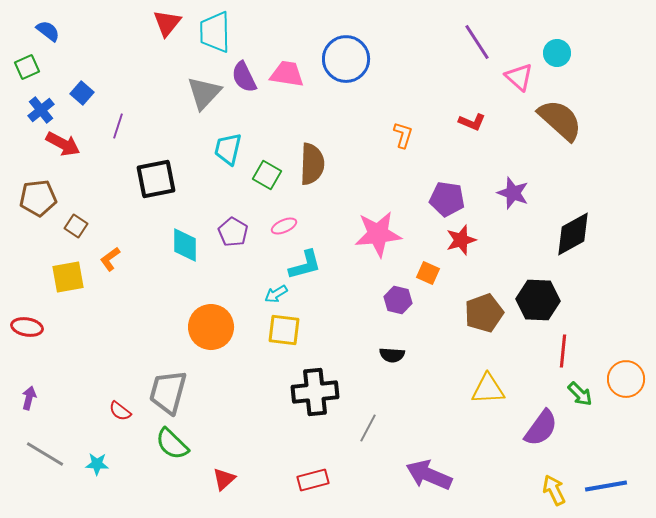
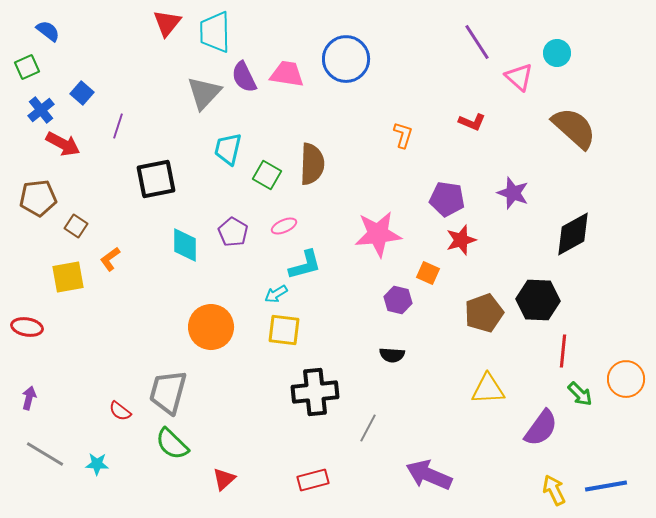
brown semicircle at (560, 120): moved 14 px right, 8 px down
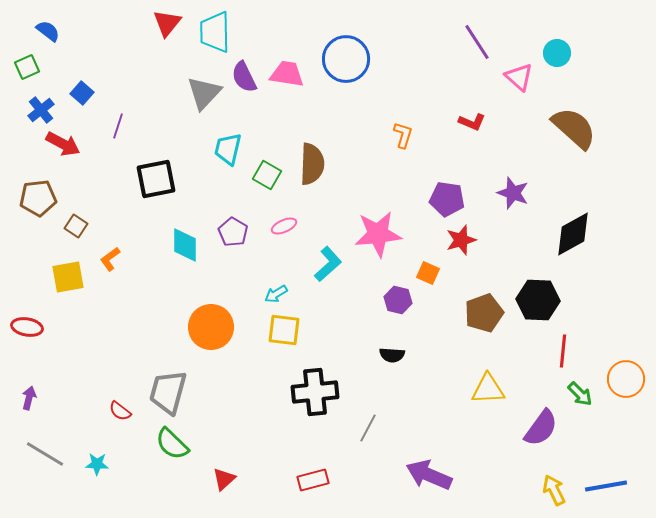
cyan L-shape at (305, 265): moved 23 px right, 1 px up; rotated 27 degrees counterclockwise
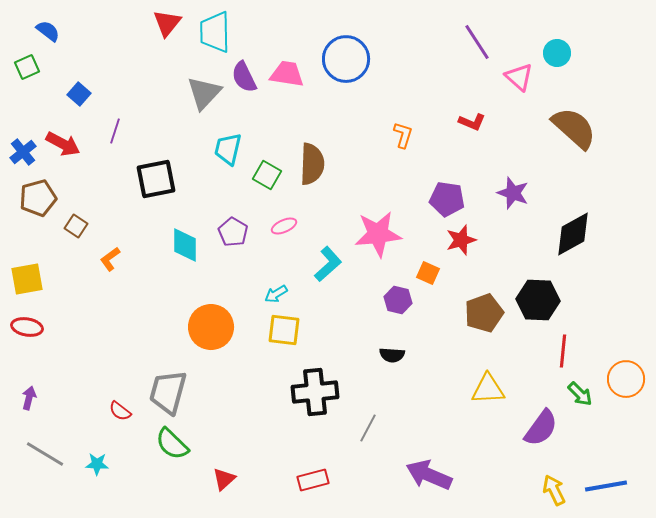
blue square at (82, 93): moved 3 px left, 1 px down
blue cross at (41, 110): moved 18 px left, 42 px down
purple line at (118, 126): moved 3 px left, 5 px down
brown pentagon at (38, 198): rotated 9 degrees counterclockwise
yellow square at (68, 277): moved 41 px left, 2 px down
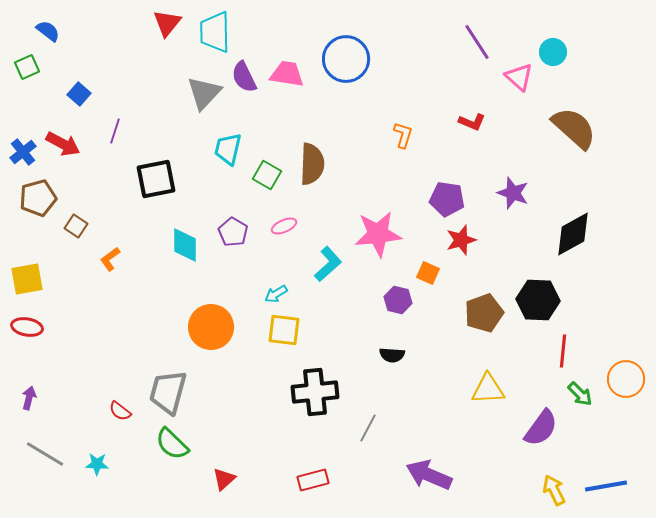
cyan circle at (557, 53): moved 4 px left, 1 px up
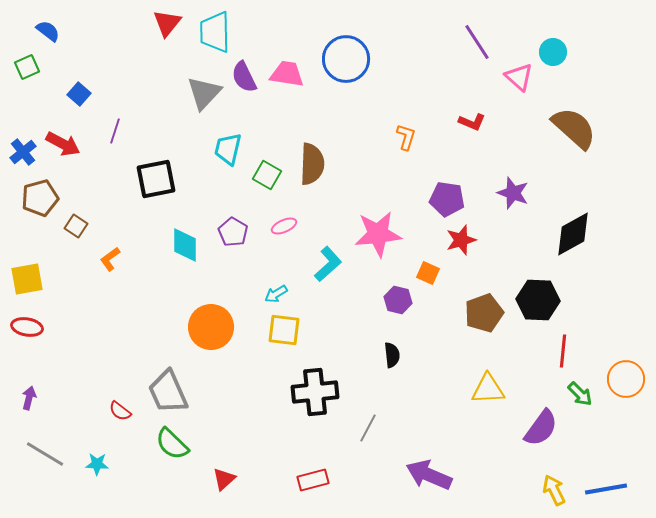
orange L-shape at (403, 135): moved 3 px right, 2 px down
brown pentagon at (38, 198): moved 2 px right
black semicircle at (392, 355): rotated 100 degrees counterclockwise
gray trapezoid at (168, 392): rotated 39 degrees counterclockwise
blue line at (606, 486): moved 3 px down
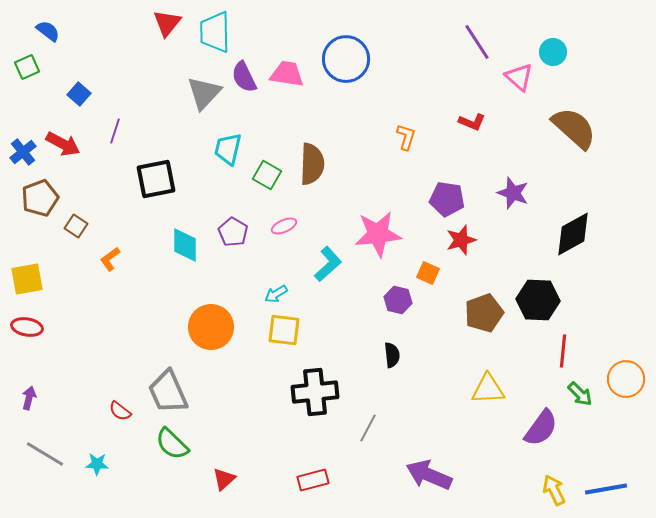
brown pentagon at (40, 198): rotated 6 degrees counterclockwise
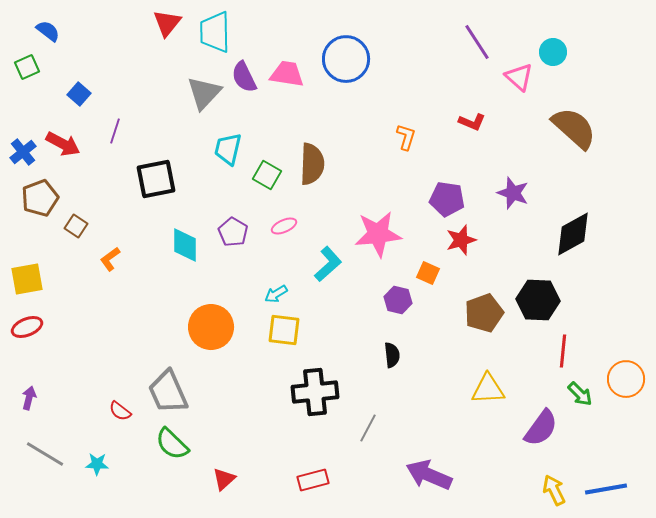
red ellipse at (27, 327): rotated 32 degrees counterclockwise
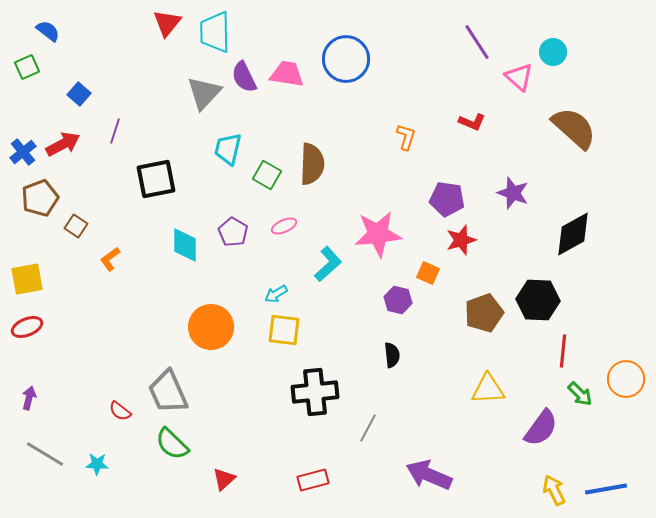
red arrow at (63, 144): rotated 56 degrees counterclockwise
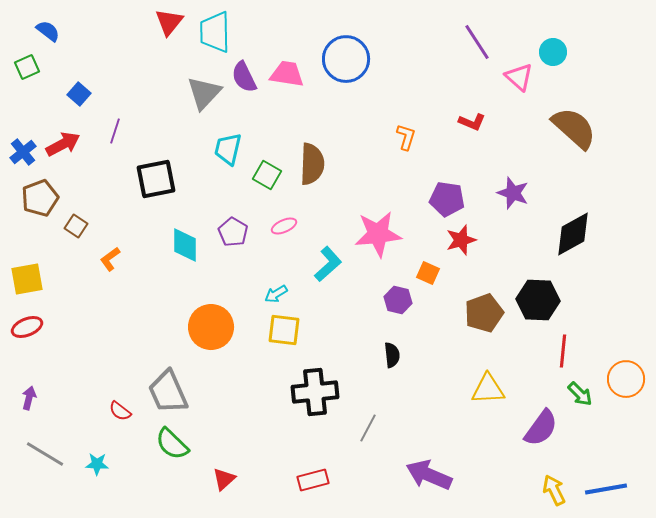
red triangle at (167, 23): moved 2 px right, 1 px up
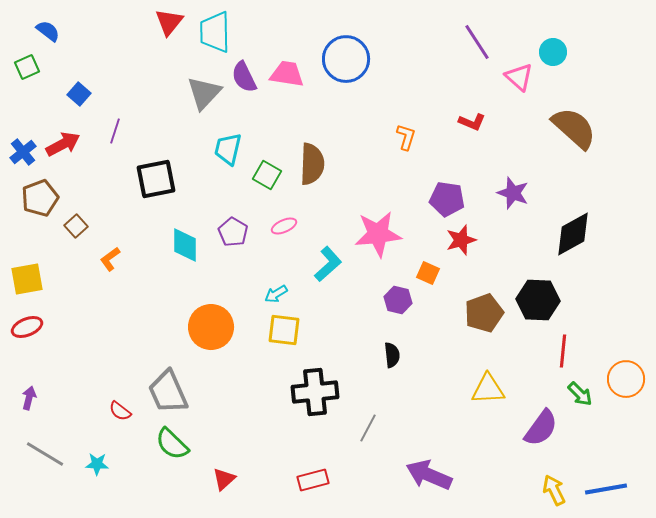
brown square at (76, 226): rotated 15 degrees clockwise
